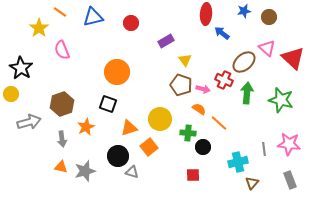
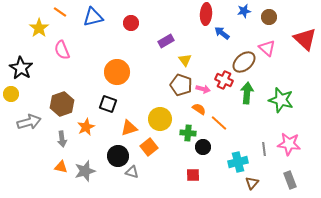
red triangle at (293, 58): moved 12 px right, 19 px up
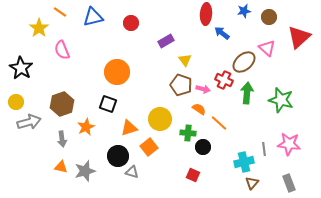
red triangle at (305, 39): moved 6 px left, 2 px up; rotated 35 degrees clockwise
yellow circle at (11, 94): moved 5 px right, 8 px down
cyan cross at (238, 162): moved 6 px right
red square at (193, 175): rotated 24 degrees clockwise
gray rectangle at (290, 180): moved 1 px left, 3 px down
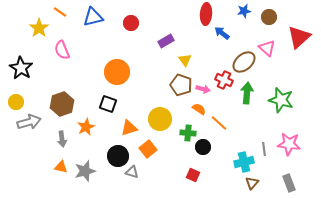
orange square at (149, 147): moved 1 px left, 2 px down
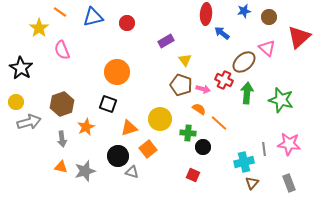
red circle at (131, 23): moved 4 px left
